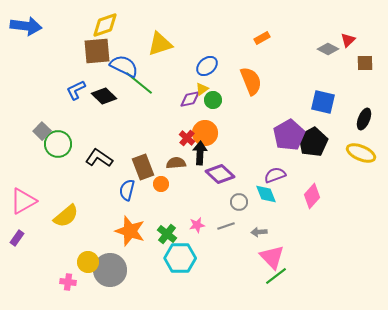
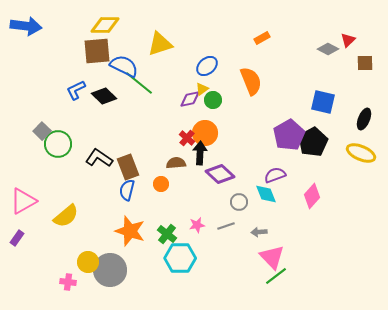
yellow diamond at (105, 25): rotated 20 degrees clockwise
brown rectangle at (143, 167): moved 15 px left
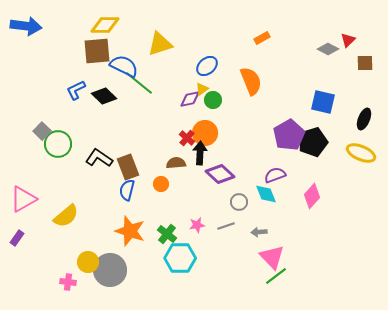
black pentagon at (313, 142): rotated 12 degrees clockwise
pink triangle at (23, 201): moved 2 px up
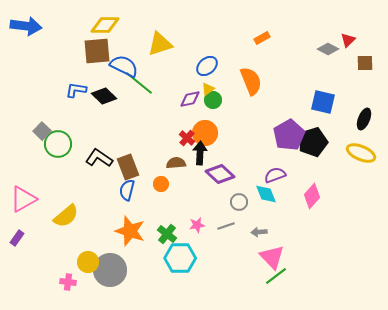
yellow triangle at (202, 89): moved 6 px right
blue L-shape at (76, 90): rotated 35 degrees clockwise
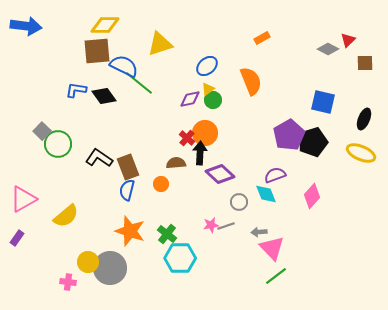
black diamond at (104, 96): rotated 10 degrees clockwise
pink star at (197, 225): moved 14 px right
pink triangle at (272, 257): moved 9 px up
gray circle at (110, 270): moved 2 px up
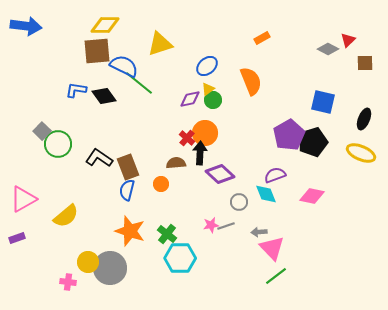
pink diamond at (312, 196): rotated 60 degrees clockwise
purple rectangle at (17, 238): rotated 35 degrees clockwise
